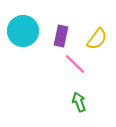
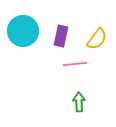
pink line: rotated 50 degrees counterclockwise
green arrow: rotated 18 degrees clockwise
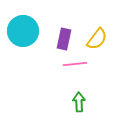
purple rectangle: moved 3 px right, 3 px down
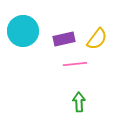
purple rectangle: rotated 65 degrees clockwise
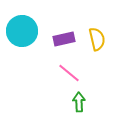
cyan circle: moved 1 px left
yellow semicircle: rotated 50 degrees counterclockwise
pink line: moved 6 px left, 9 px down; rotated 45 degrees clockwise
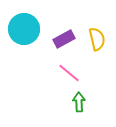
cyan circle: moved 2 px right, 2 px up
purple rectangle: rotated 15 degrees counterclockwise
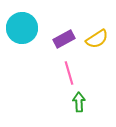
cyan circle: moved 2 px left, 1 px up
yellow semicircle: rotated 70 degrees clockwise
pink line: rotated 35 degrees clockwise
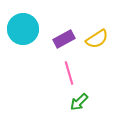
cyan circle: moved 1 px right, 1 px down
green arrow: rotated 132 degrees counterclockwise
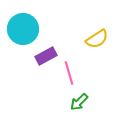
purple rectangle: moved 18 px left, 17 px down
